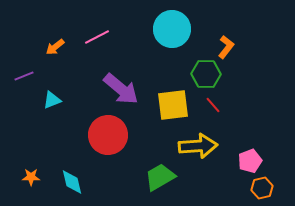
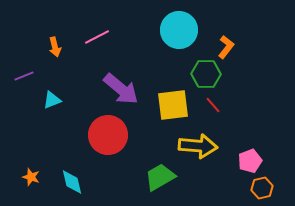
cyan circle: moved 7 px right, 1 px down
orange arrow: rotated 66 degrees counterclockwise
yellow arrow: rotated 9 degrees clockwise
orange star: rotated 18 degrees clockwise
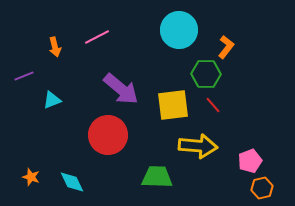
green trapezoid: moved 3 px left; rotated 32 degrees clockwise
cyan diamond: rotated 12 degrees counterclockwise
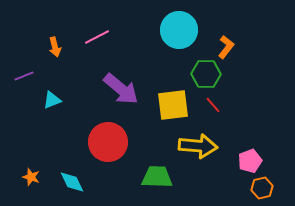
red circle: moved 7 px down
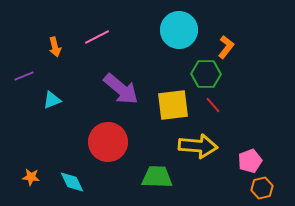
orange star: rotated 12 degrees counterclockwise
